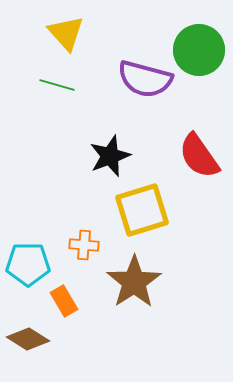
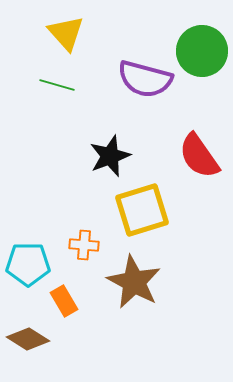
green circle: moved 3 px right, 1 px down
brown star: rotated 10 degrees counterclockwise
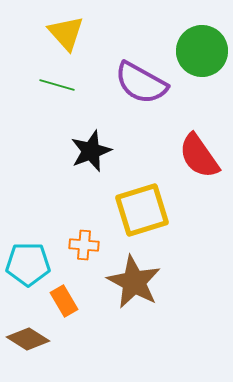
purple semicircle: moved 4 px left, 4 px down; rotated 14 degrees clockwise
black star: moved 19 px left, 5 px up
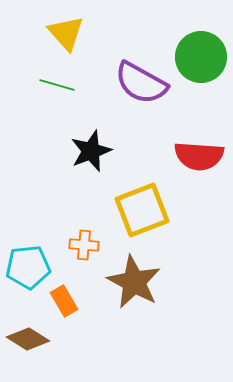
green circle: moved 1 px left, 6 px down
red semicircle: rotated 51 degrees counterclockwise
yellow square: rotated 4 degrees counterclockwise
cyan pentagon: moved 3 px down; rotated 6 degrees counterclockwise
